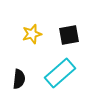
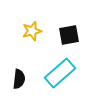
yellow star: moved 3 px up
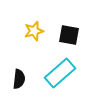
yellow star: moved 2 px right
black square: rotated 20 degrees clockwise
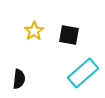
yellow star: rotated 18 degrees counterclockwise
cyan rectangle: moved 23 px right
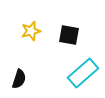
yellow star: moved 3 px left; rotated 18 degrees clockwise
black semicircle: rotated 12 degrees clockwise
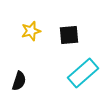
black square: rotated 15 degrees counterclockwise
black semicircle: moved 2 px down
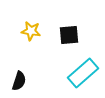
yellow star: rotated 24 degrees clockwise
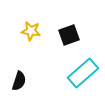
black square: rotated 15 degrees counterclockwise
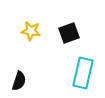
black square: moved 2 px up
cyan rectangle: rotated 36 degrees counterclockwise
